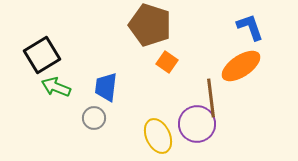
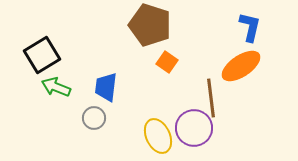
blue L-shape: rotated 32 degrees clockwise
purple circle: moved 3 px left, 4 px down
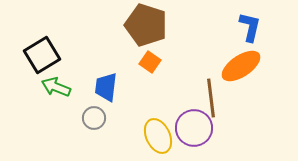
brown pentagon: moved 4 px left
orange square: moved 17 px left
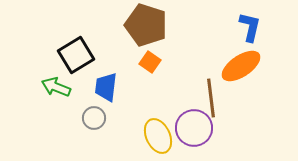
black square: moved 34 px right
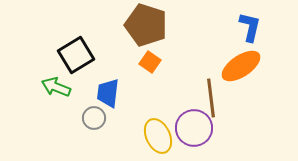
blue trapezoid: moved 2 px right, 6 px down
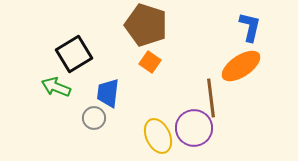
black square: moved 2 px left, 1 px up
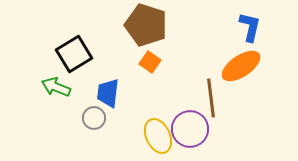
purple circle: moved 4 px left, 1 px down
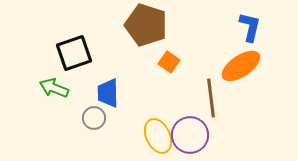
black square: moved 1 px up; rotated 12 degrees clockwise
orange square: moved 19 px right
green arrow: moved 2 px left, 1 px down
blue trapezoid: rotated 8 degrees counterclockwise
purple circle: moved 6 px down
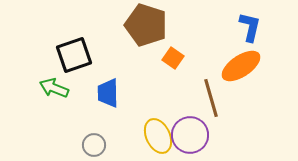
black square: moved 2 px down
orange square: moved 4 px right, 4 px up
brown line: rotated 9 degrees counterclockwise
gray circle: moved 27 px down
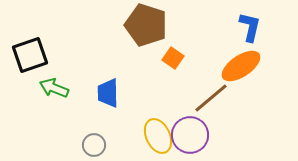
black square: moved 44 px left
brown line: rotated 66 degrees clockwise
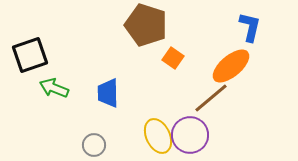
orange ellipse: moved 10 px left; rotated 6 degrees counterclockwise
